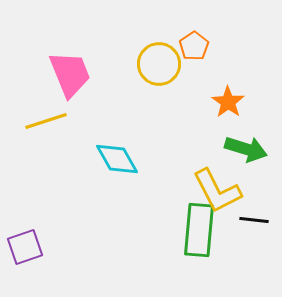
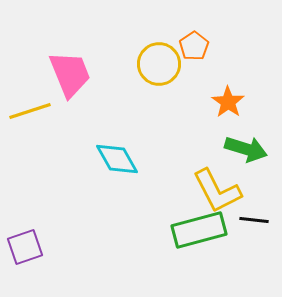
yellow line: moved 16 px left, 10 px up
green rectangle: rotated 70 degrees clockwise
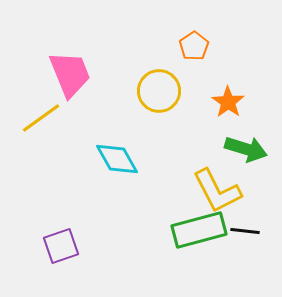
yellow circle: moved 27 px down
yellow line: moved 11 px right, 7 px down; rotated 18 degrees counterclockwise
black line: moved 9 px left, 11 px down
purple square: moved 36 px right, 1 px up
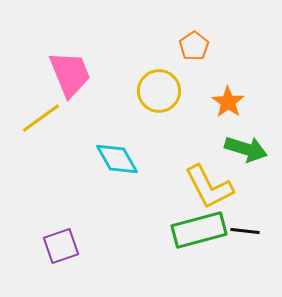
yellow L-shape: moved 8 px left, 4 px up
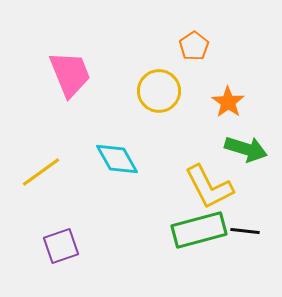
yellow line: moved 54 px down
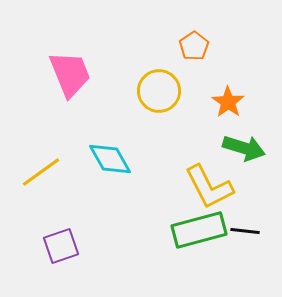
green arrow: moved 2 px left, 1 px up
cyan diamond: moved 7 px left
